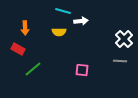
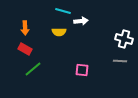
white cross: rotated 30 degrees counterclockwise
red rectangle: moved 7 px right
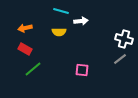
cyan line: moved 2 px left
orange arrow: rotated 80 degrees clockwise
gray line: moved 2 px up; rotated 40 degrees counterclockwise
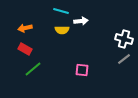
yellow semicircle: moved 3 px right, 2 px up
gray line: moved 4 px right
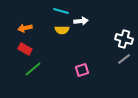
pink square: rotated 24 degrees counterclockwise
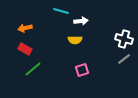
yellow semicircle: moved 13 px right, 10 px down
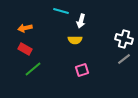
white arrow: rotated 112 degrees clockwise
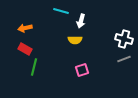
gray line: rotated 16 degrees clockwise
green line: moved 1 px right, 2 px up; rotated 36 degrees counterclockwise
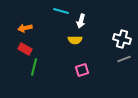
white cross: moved 2 px left
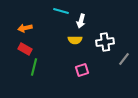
white cross: moved 17 px left, 3 px down; rotated 24 degrees counterclockwise
gray line: rotated 32 degrees counterclockwise
